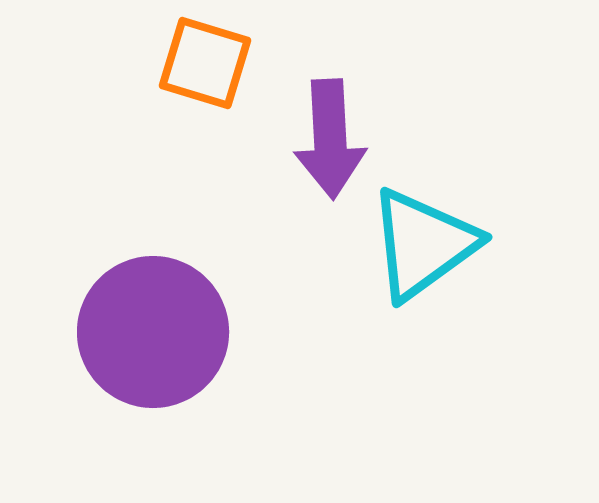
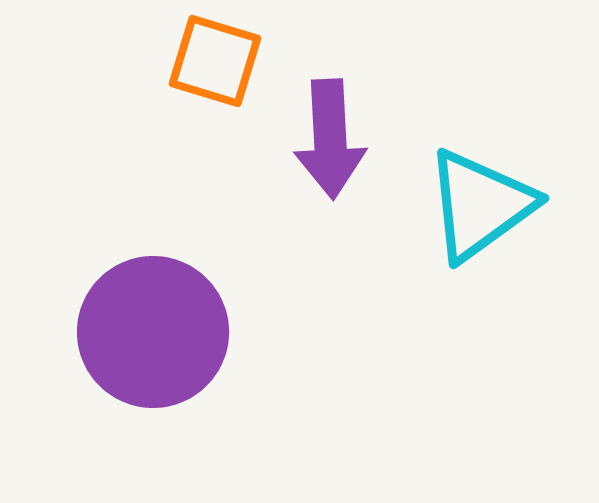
orange square: moved 10 px right, 2 px up
cyan triangle: moved 57 px right, 39 px up
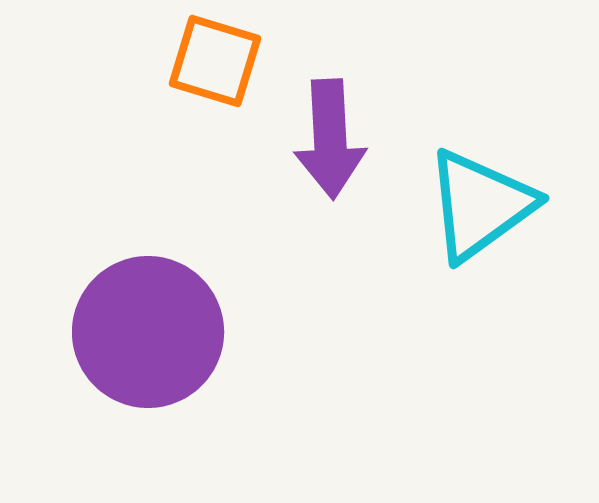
purple circle: moved 5 px left
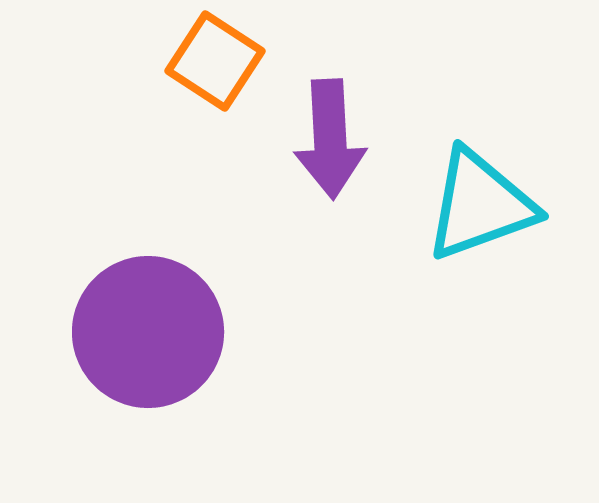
orange square: rotated 16 degrees clockwise
cyan triangle: rotated 16 degrees clockwise
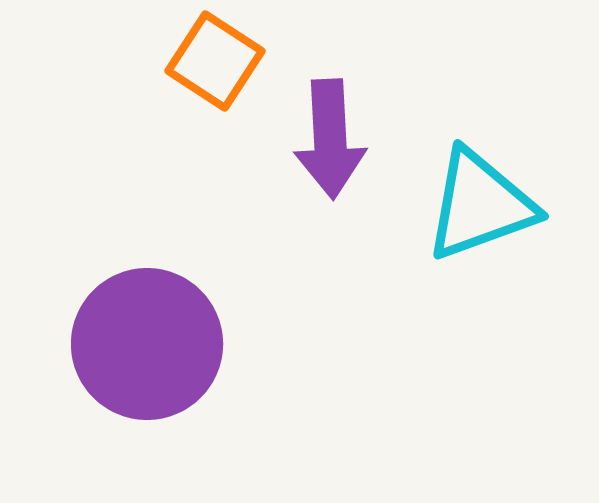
purple circle: moved 1 px left, 12 px down
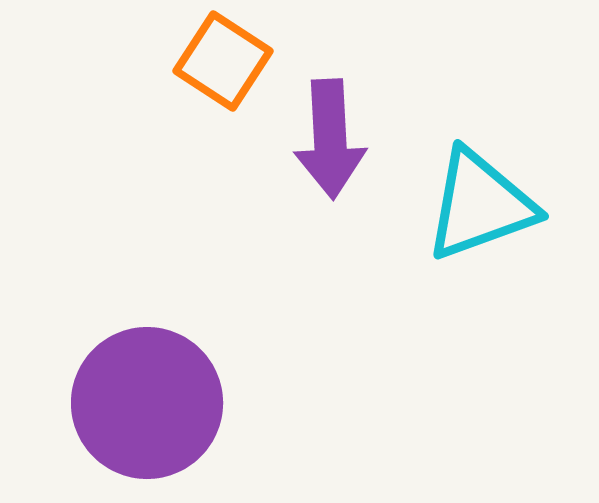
orange square: moved 8 px right
purple circle: moved 59 px down
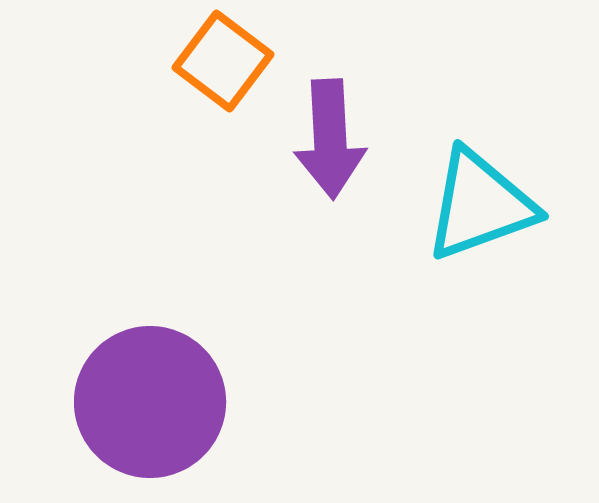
orange square: rotated 4 degrees clockwise
purple circle: moved 3 px right, 1 px up
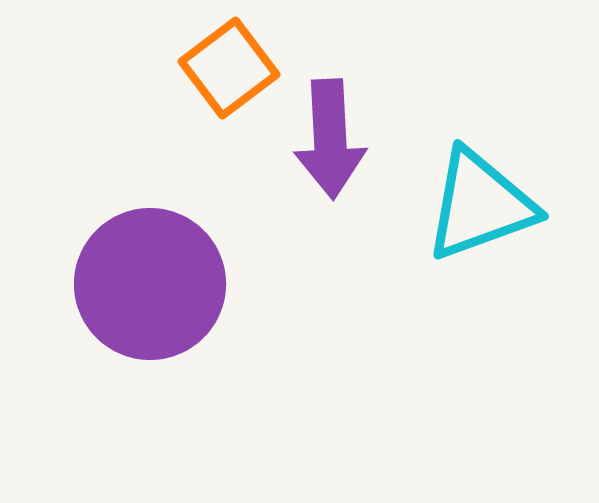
orange square: moved 6 px right, 7 px down; rotated 16 degrees clockwise
purple circle: moved 118 px up
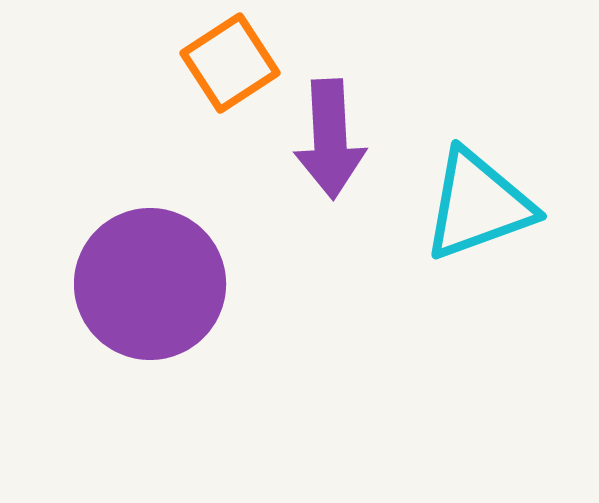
orange square: moved 1 px right, 5 px up; rotated 4 degrees clockwise
cyan triangle: moved 2 px left
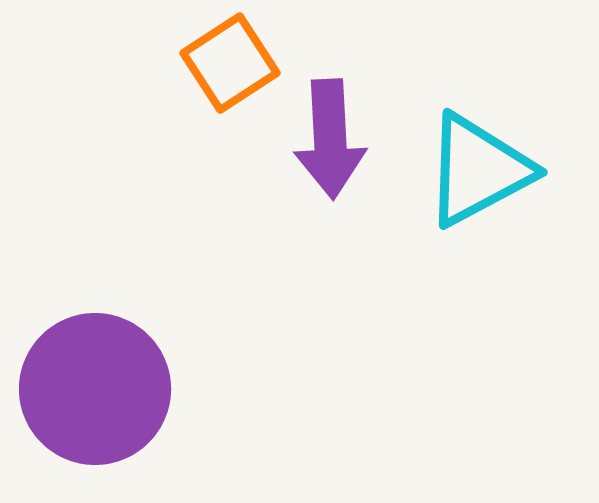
cyan triangle: moved 35 px up; rotated 8 degrees counterclockwise
purple circle: moved 55 px left, 105 px down
